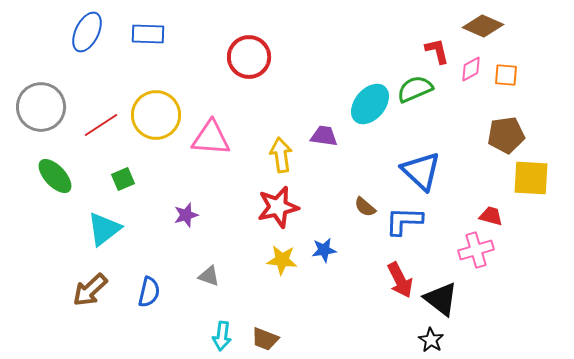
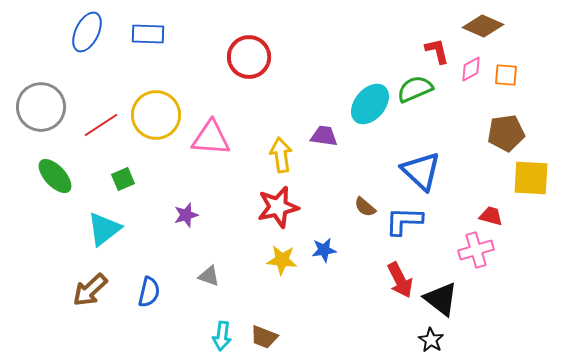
brown pentagon: moved 2 px up
brown trapezoid: moved 1 px left, 2 px up
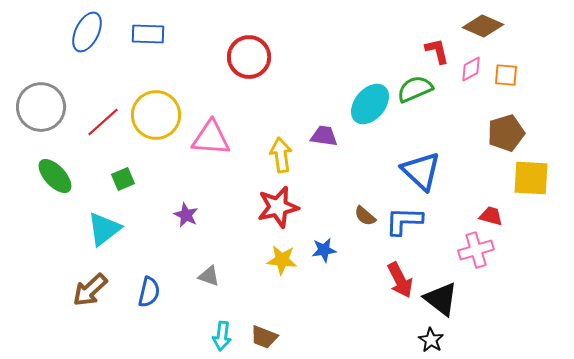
red line: moved 2 px right, 3 px up; rotated 9 degrees counterclockwise
brown pentagon: rotated 9 degrees counterclockwise
brown semicircle: moved 9 px down
purple star: rotated 30 degrees counterclockwise
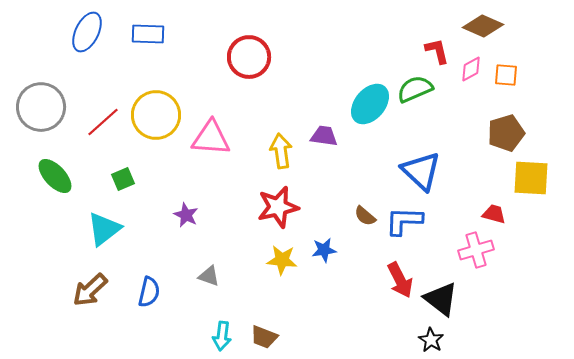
yellow arrow: moved 4 px up
red trapezoid: moved 3 px right, 2 px up
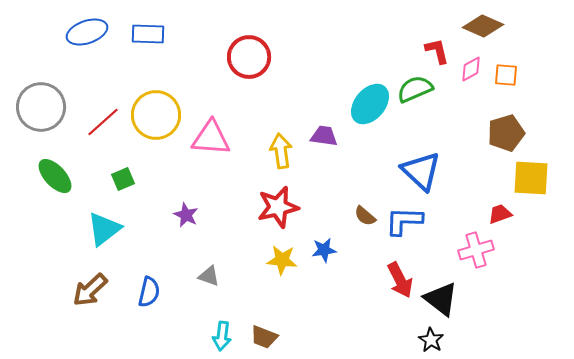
blue ellipse: rotated 45 degrees clockwise
red trapezoid: moved 6 px right; rotated 35 degrees counterclockwise
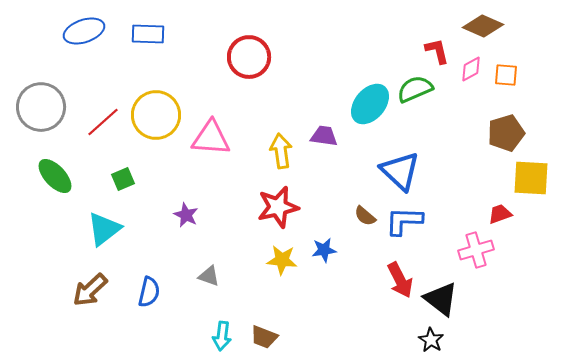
blue ellipse: moved 3 px left, 1 px up
blue triangle: moved 21 px left
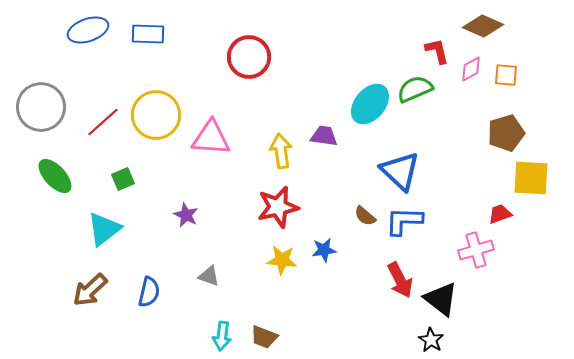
blue ellipse: moved 4 px right, 1 px up
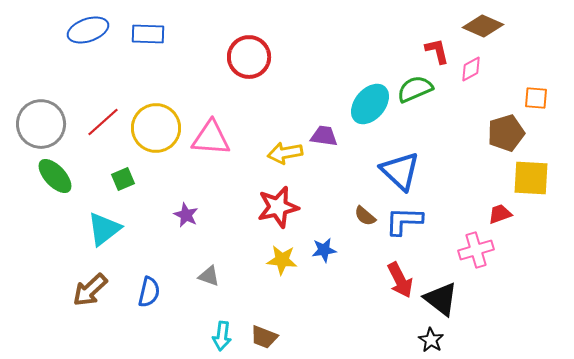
orange square: moved 30 px right, 23 px down
gray circle: moved 17 px down
yellow circle: moved 13 px down
yellow arrow: moved 4 px right, 2 px down; rotated 92 degrees counterclockwise
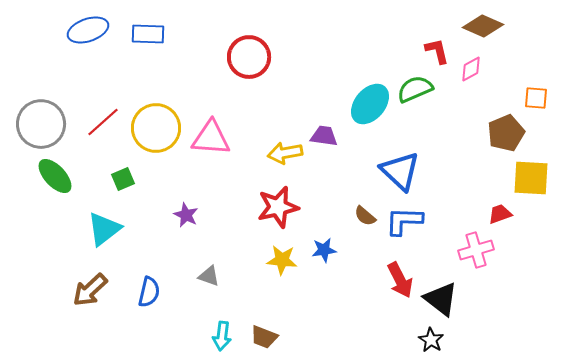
brown pentagon: rotated 6 degrees counterclockwise
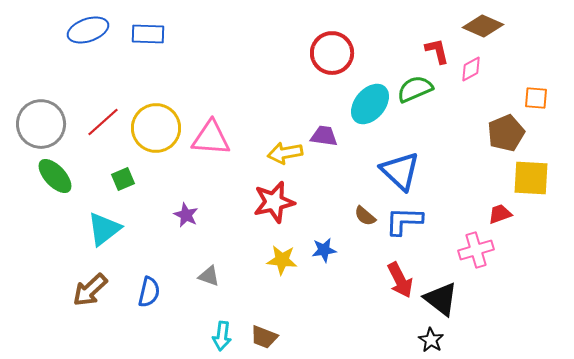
red circle: moved 83 px right, 4 px up
red star: moved 4 px left, 5 px up
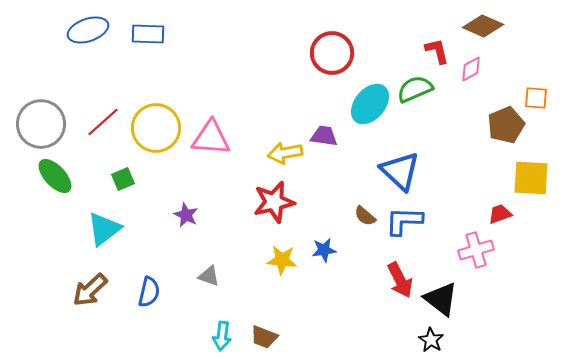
brown pentagon: moved 8 px up
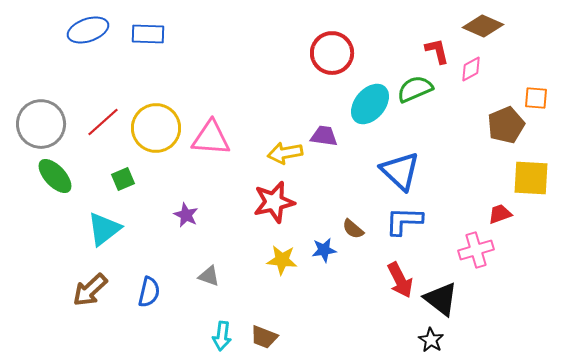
brown semicircle: moved 12 px left, 13 px down
